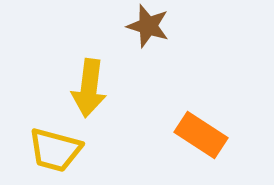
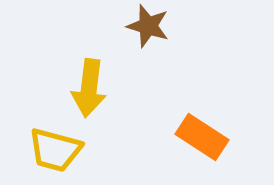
orange rectangle: moved 1 px right, 2 px down
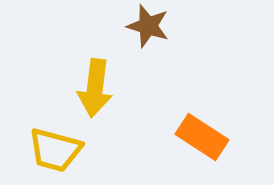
yellow arrow: moved 6 px right
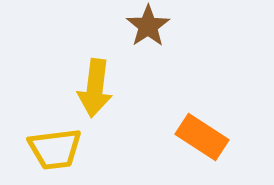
brown star: rotated 21 degrees clockwise
yellow trapezoid: moved 1 px up; rotated 22 degrees counterclockwise
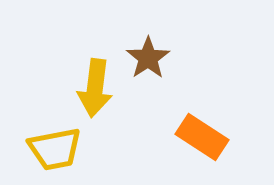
brown star: moved 32 px down
yellow trapezoid: rotated 4 degrees counterclockwise
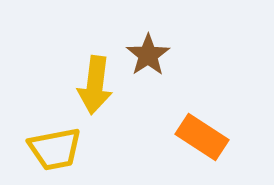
brown star: moved 3 px up
yellow arrow: moved 3 px up
